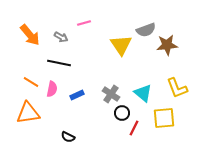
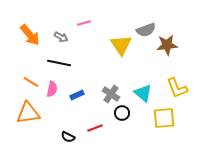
red line: moved 39 px left; rotated 42 degrees clockwise
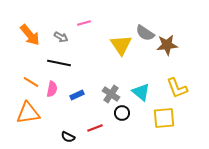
gray semicircle: moved 1 px left, 3 px down; rotated 54 degrees clockwise
cyan triangle: moved 2 px left, 1 px up
